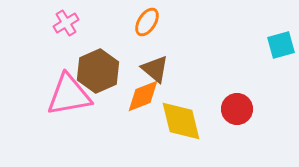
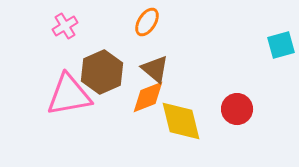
pink cross: moved 1 px left, 3 px down
brown hexagon: moved 4 px right, 1 px down
orange diamond: moved 5 px right, 1 px down
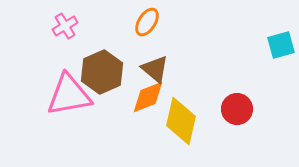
yellow diamond: rotated 27 degrees clockwise
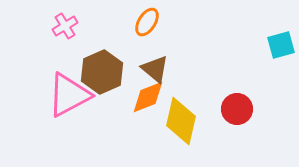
pink triangle: rotated 18 degrees counterclockwise
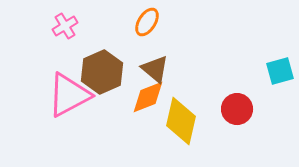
cyan square: moved 1 px left, 26 px down
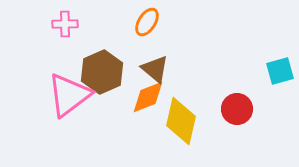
pink cross: moved 2 px up; rotated 30 degrees clockwise
pink triangle: rotated 9 degrees counterclockwise
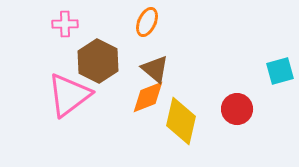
orange ellipse: rotated 8 degrees counterclockwise
brown hexagon: moved 4 px left, 11 px up; rotated 9 degrees counterclockwise
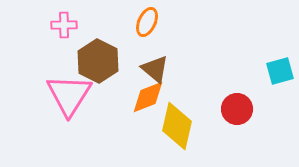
pink cross: moved 1 px left, 1 px down
pink triangle: rotated 21 degrees counterclockwise
yellow diamond: moved 4 px left, 5 px down
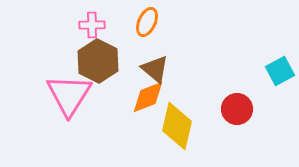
pink cross: moved 28 px right
cyan square: rotated 12 degrees counterclockwise
